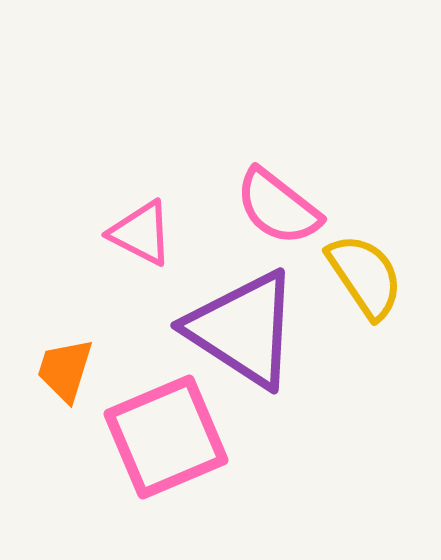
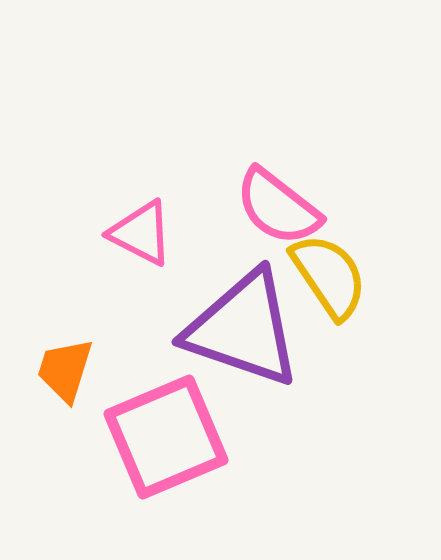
yellow semicircle: moved 36 px left
purple triangle: rotated 14 degrees counterclockwise
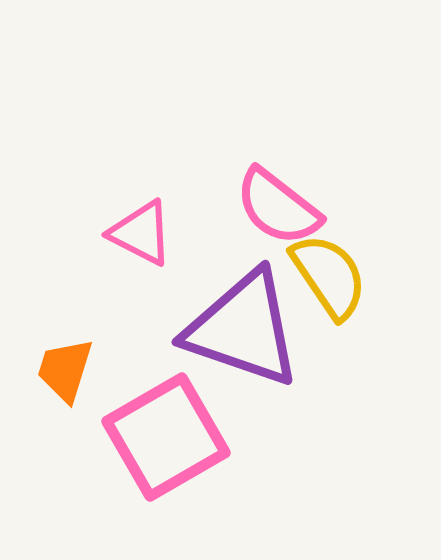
pink square: rotated 7 degrees counterclockwise
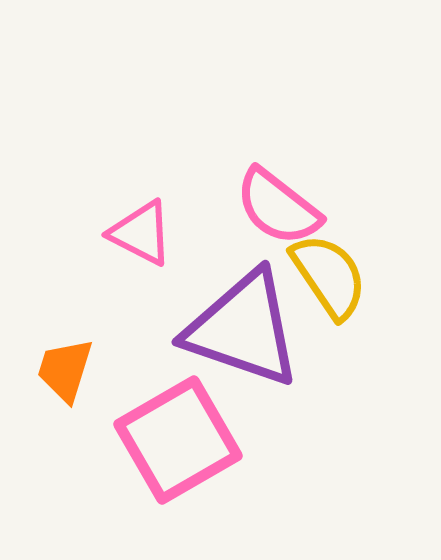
pink square: moved 12 px right, 3 px down
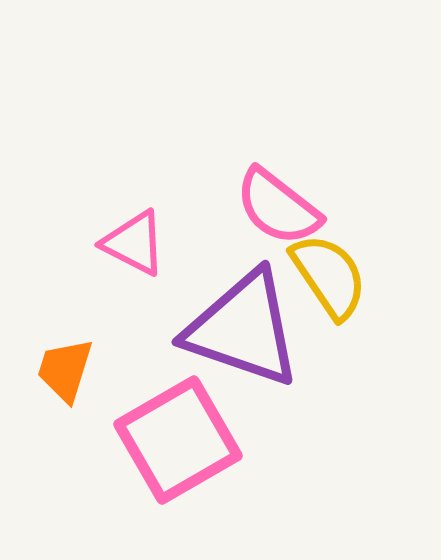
pink triangle: moved 7 px left, 10 px down
